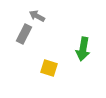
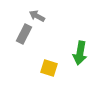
green arrow: moved 3 px left, 4 px down
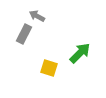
green arrow: rotated 145 degrees counterclockwise
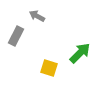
gray rectangle: moved 8 px left, 2 px down
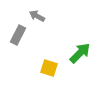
gray rectangle: moved 2 px right, 1 px up
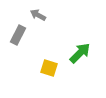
gray arrow: moved 1 px right, 1 px up
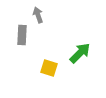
gray arrow: rotated 42 degrees clockwise
gray rectangle: moved 4 px right; rotated 24 degrees counterclockwise
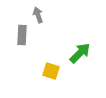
yellow square: moved 2 px right, 3 px down
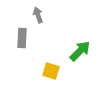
gray rectangle: moved 3 px down
green arrow: moved 2 px up
